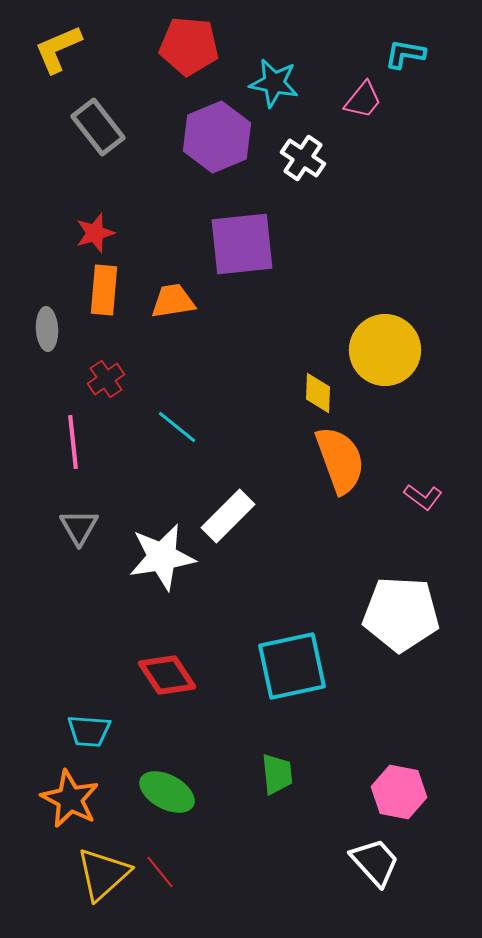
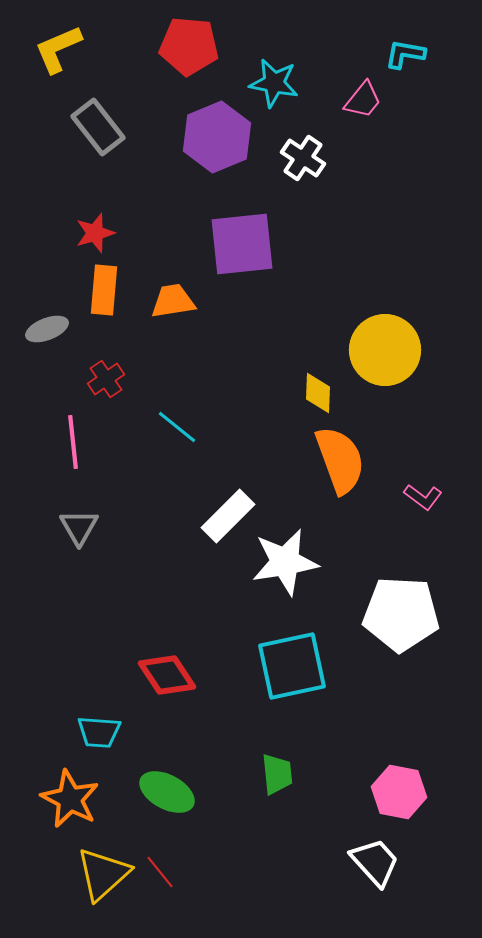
gray ellipse: rotated 72 degrees clockwise
white star: moved 123 px right, 5 px down
cyan trapezoid: moved 10 px right, 1 px down
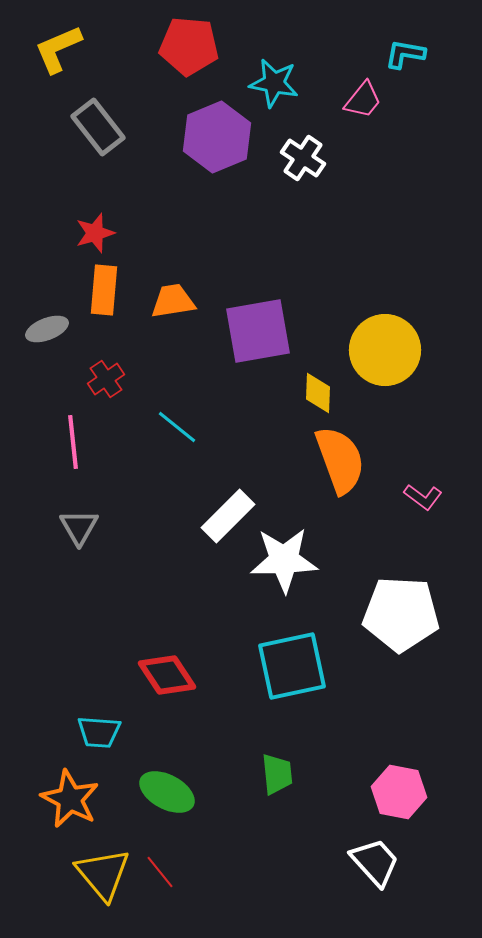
purple square: moved 16 px right, 87 px down; rotated 4 degrees counterclockwise
white star: moved 1 px left, 2 px up; rotated 8 degrees clockwise
yellow triangle: rotated 28 degrees counterclockwise
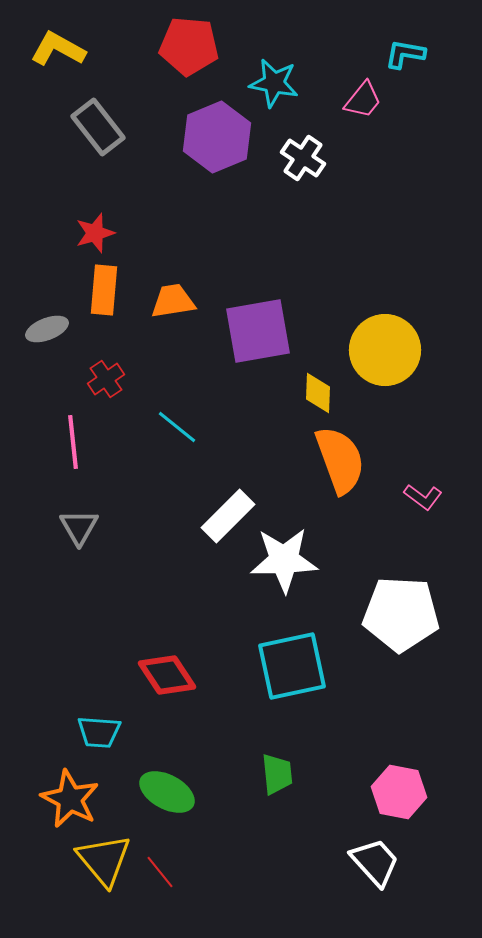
yellow L-shape: rotated 52 degrees clockwise
yellow triangle: moved 1 px right, 14 px up
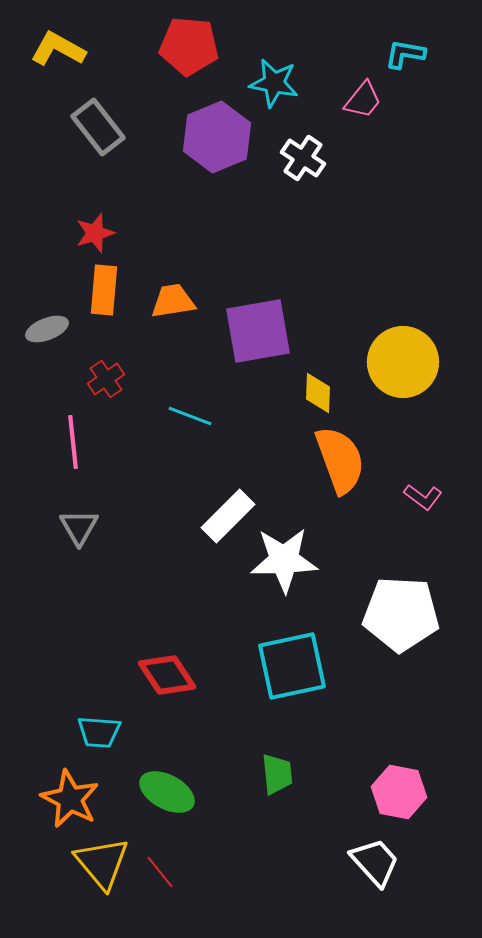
yellow circle: moved 18 px right, 12 px down
cyan line: moved 13 px right, 11 px up; rotated 18 degrees counterclockwise
yellow triangle: moved 2 px left, 3 px down
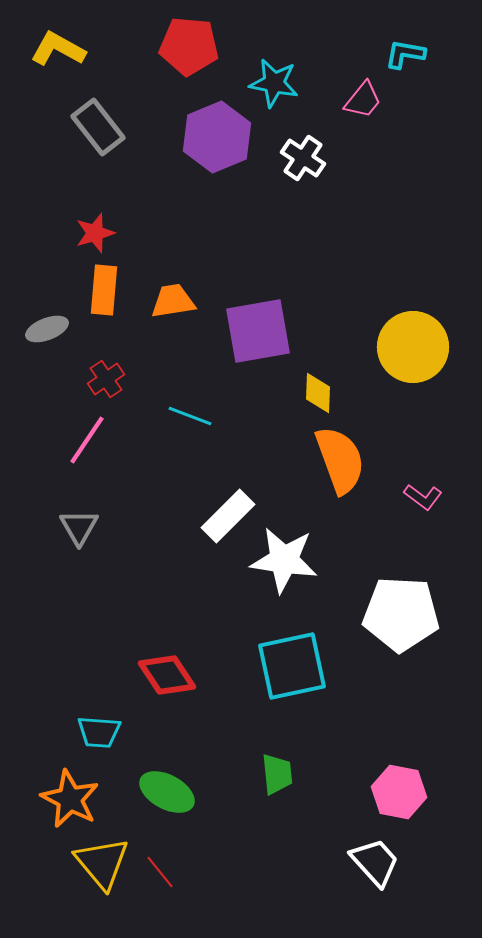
yellow circle: moved 10 px right, 15 px up
pink line: moved 14 px right, 2 px up; rotated 40 degrees clockwise
white star: rotated 10 degrees clockwise
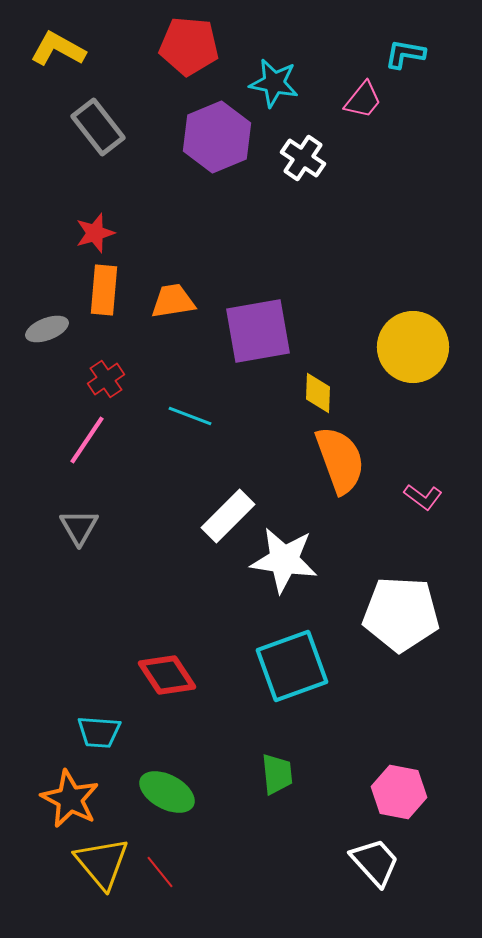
cyan square: rotated 8 degrees counterclockwise
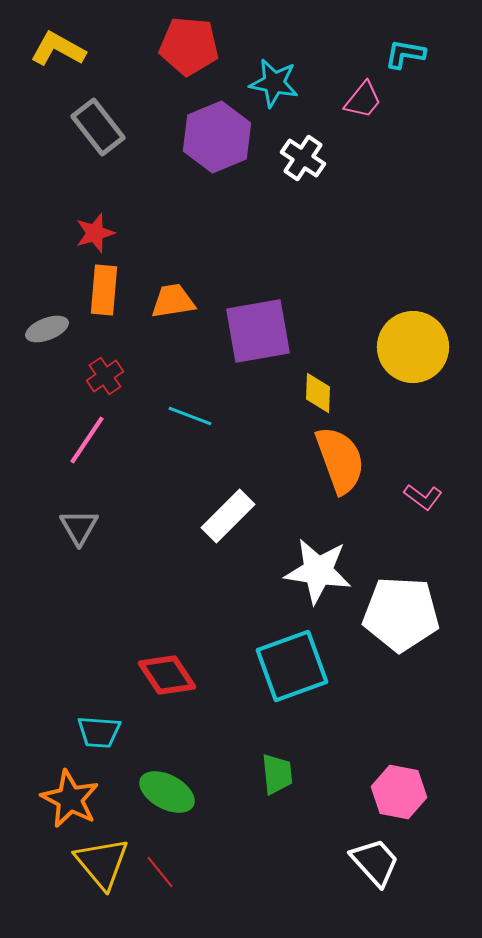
red cross: moved 1 px left, 3 px up
white star: moved 34 px right, 11 px down
